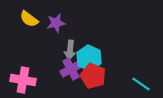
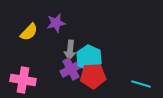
yellow semicircle: moved 13 px down; rotated 84 degrees counterclockwise
red pentagon: rotated 25 degrees counterclockwise
cyan line: rotated 18 degrees counterclockwise
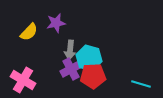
cyan hexagon: rotated 10 degrees counterclockwise
pink cross: rotated 20 degrees clockwise
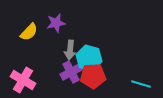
purple cross: moved 3 px down
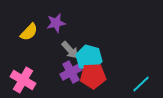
gray arrow: rotated 48 degrees counterclockwise
cyan line: rotated 60 degrees counterclockwise
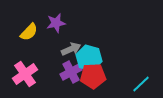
gray arrow: moved 1 px right, 1 px up; rotated 72 degrees counterclockwise
pink cross: moved 2 px right, 6 px up; rotated 25 degrees clockwise
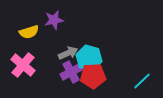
purple star: moved 2 px left, 3 px up
yellow semicircle: rotated 30 degrees clockwise
gray arrow: moved 3 px left, 4 px down
pink cross: moved 2 px left, 9 px up; rotated 15 degrees counterclockwise
cyan line: moved 1 px right, 3 px up
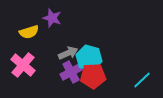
purple star: moved 2 px left, 2 px up; rotated 30 degrees clockwise
cyan line: moved 1 px up
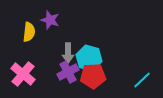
purple star: moved 2 px left, 2 px down
yellow semicircle: rotated 66 degrees counterclockwise
gray arrow: rotated 114 degrees clockwise
pink cross: moved 9 px down
purple cross: moved 3 px left
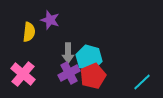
purple cross: moved 1 px right, 1 px down
red pentagon: rotated 20 degrees counterclockwise
cyan line: moved 2 px down
